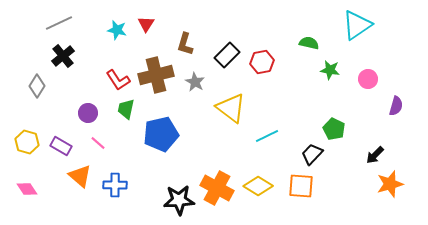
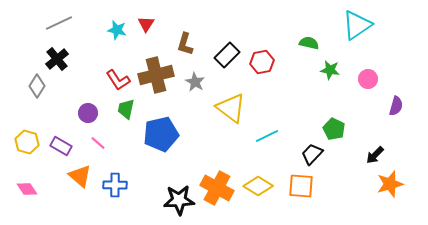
black cross: moved 6 px left, 3 px down
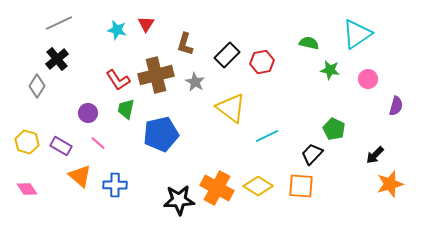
cyan triangle: moved 9 px down
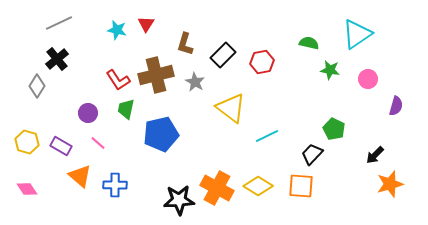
black rectangle: moved 4 px left
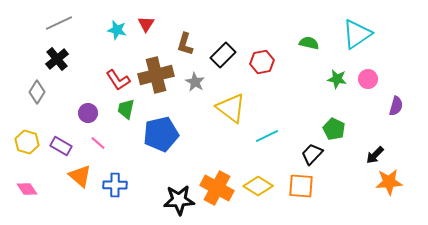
green star: moved 7 px right, 9 px down
gray diamond: moved 6 px down
orange star: moved 1 px left, 2 px up; rotated 12 degrees clockwise
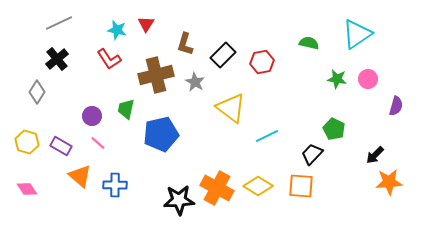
red L-shape: moved 9 px left, 21 px up
purple circle: moved 4 px right, 3 px down
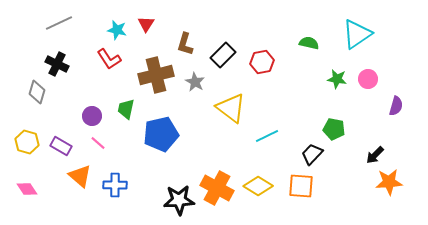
black cross: moved 5 px down; rotated 25 degrees counterclockwise
gray diamond: rotated 15 degrees counterclockwise
green pentagon: rotated 15 degrees counterclockwise
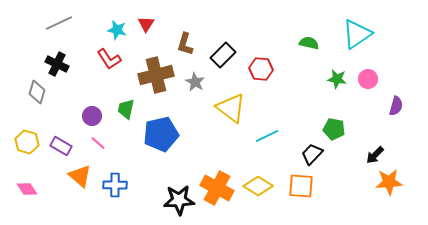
red hexagon: moved 1 px left, 7 px down; rotated 15 degrees clockwise
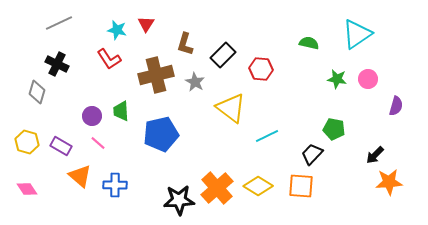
green trapezoid: moved 5 px left, 2 px down; rotated 15 degrees counterclockwise
orange cross: rotated 20 degrees clockwise
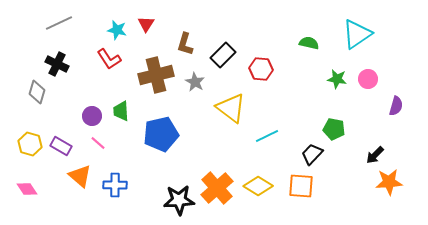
yellow hexagon: moved 3 px right, 2 px down
